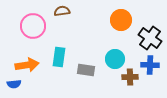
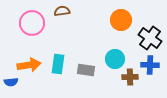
pink circle: moved 1 px left, 3 px up
cyan rectangle: moved 1 px left, 7 px down
orange arrow: moved 2 px right
blue semicircle: moved 3 px left, 2 px up
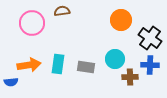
gray rectangle: moved 3 px up
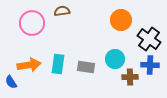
black cross: moved 1 px left, 1 px down
blue semicircle: rotated 64 degrees clockwise
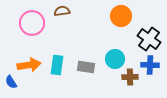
orange circle: moved 4 px up
cyan rectangle: moved 1 px left, 1 px down
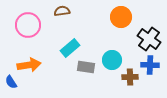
orange circle: moved 1 px down
pink circle: moved 4 px left, 2 px down
cyan circle: moved 3 px left, 1 px down
cyan rectangle: moved 13 px right, 17 px up; rotated 42 degrees clockwise
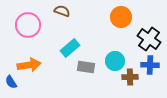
brown semicircle: rotated 28 degrees clockwise
cyan circle: moved 3 px right, 1 px down
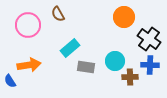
brown semicircle: moved 4 px left, 3 px down; rotated 140 degrees counterclockwise
orange circle: moved 3 px right
blue semicircle: moved 1 px left, 1 px up
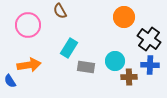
brown semicircle: moved 2 px right, 3 px up
cyan rectangle: moved 1 px left; rotated 18 degrees counterclockwise
brown cross: moved 1 px left
